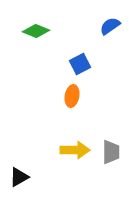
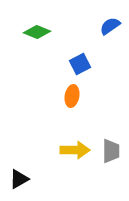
green diamond: moved 1 px right, 1 px down
gray trapezoid: moved 1 px up
black triangle: moved 2 px down
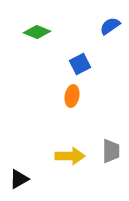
yellow arrow: moved 5 px left, 6 px down
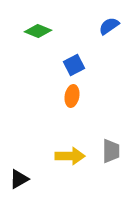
blue semicircle: moved 1 px left
green diamond: moved 1 px right, 1 px up
blue square: moved 6 px left, 1 px down
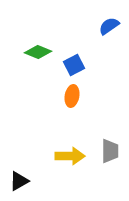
green diamond: moved 21 px down
gray trapezoid: moved 1 px left
black triangle: moved 2 px down
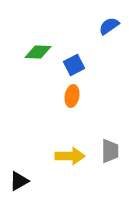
green diamond: rotated 20 degrees counterclockwise
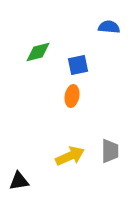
blue semicircle: moved 1 px down; rotated 40 degrees clockwise
green diamond: rotated 16 degrees counterclockwise
blue square: moved 4 px right; rotated 15 degrees clockwise
yellow arrow: rotated 24 degrees counterclockwise
black triangle: rotated 20 degrees clockwise
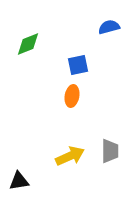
blue semicircle: rotated 20 degrees counterclockwise
green diamond: moved 10 px left, 8 px up; rotated 8 degrees counterclockwise
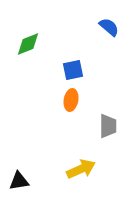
blue semicircle: rotated 55 degrees clockwise
blue square: moved 5 px left, 5 px down
orange ellipse: moved 1 px left, 4 px down
gray trapezoid: moved 2 px left, 25 px up
yellow arrow: moved 11 px right, 13 px down
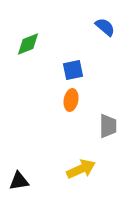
blue semicircle: moved 4 px left
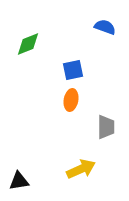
blue semicircle: rotated 20 degrees counterclockwise
gray trapezoid: moved 2 px left, 1 px down
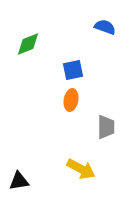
yellow arrow: rotated 52 degrees clockwise
